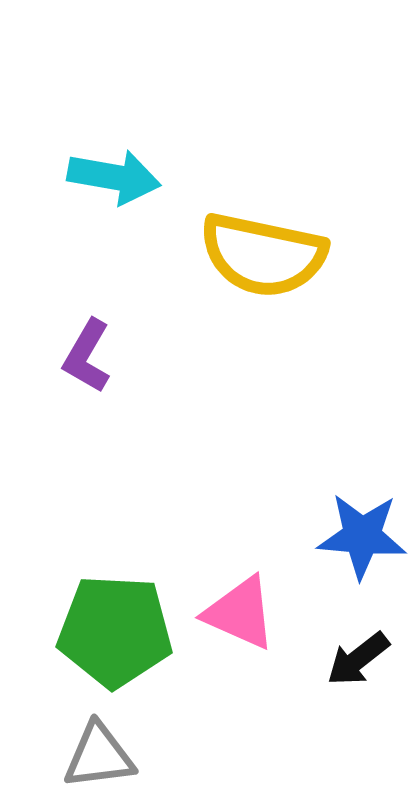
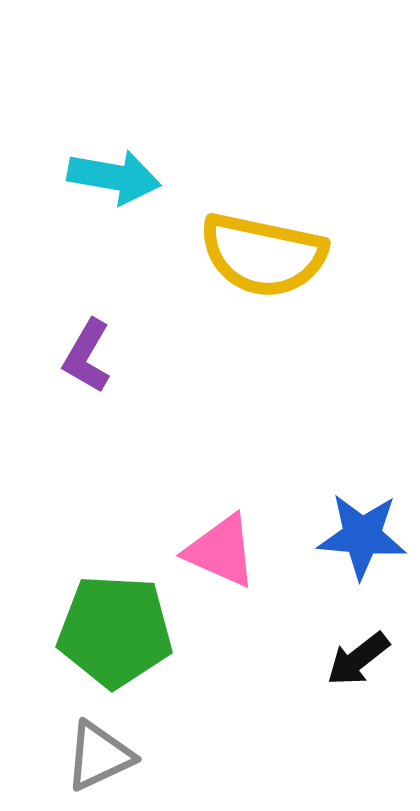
pink triangle: moved 19 px left, 62 px up
gray triangle: rotated 18 degrees counterclockwise
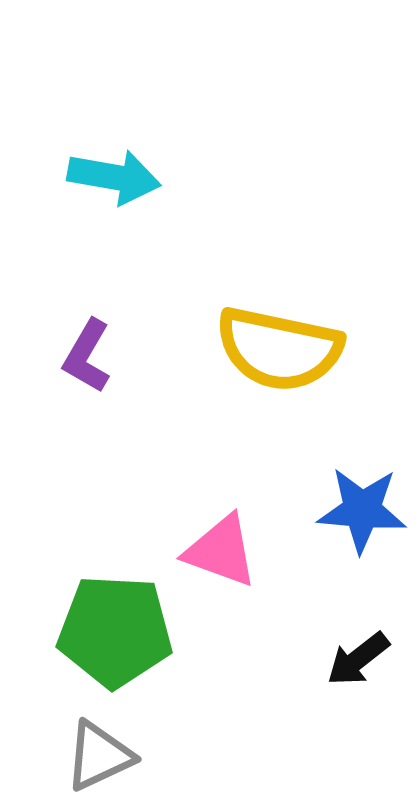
yellow semicircle: moved 16 px right, 94 px down
blue star: moved 26 px up
pink triangle: rotated 4 degrees counterclockwise
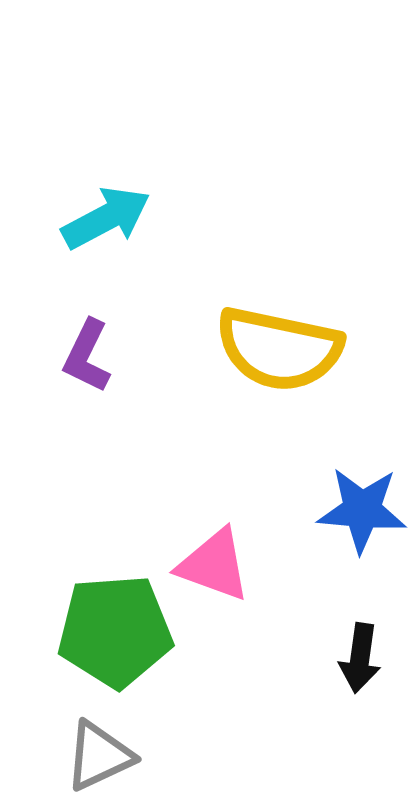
cyan arrow: moved 8 px left, 41 px down; rotated 38 degrees counterclockwise
purple L-shape: rotated 4 degrees counterclockwise
pink triangle: moved 7 px left, 14 px down
green pentagon: rotated 7 degrees counterclockwise
black arrow: moved 2 px right, 1 px up; rotated 44 degrees counterclockwise
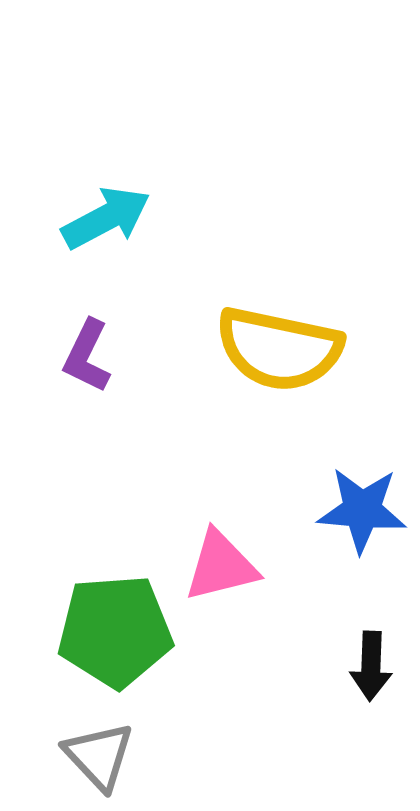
pink triangle: moved 7 px right, 1 px down; rotated 34 degrees counterclockwise
black arrow: moved 11 px right, 8 px down; rotated 6 degrees counterclockwise
gray triangle: rotated 48 degrees counterclockwise
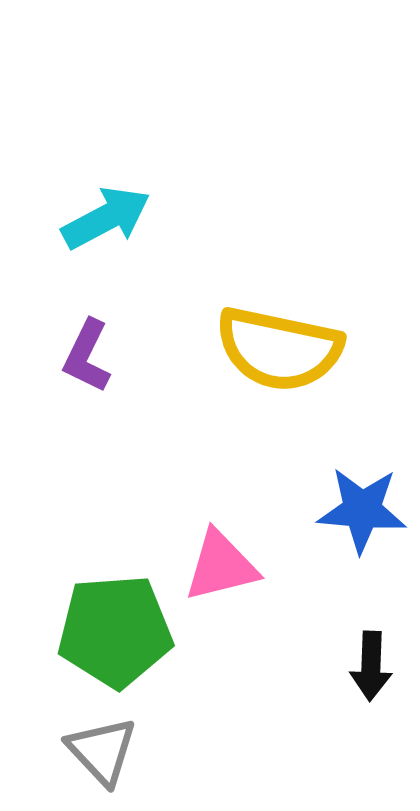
gray triangle: moved 3 px right, 5 px up
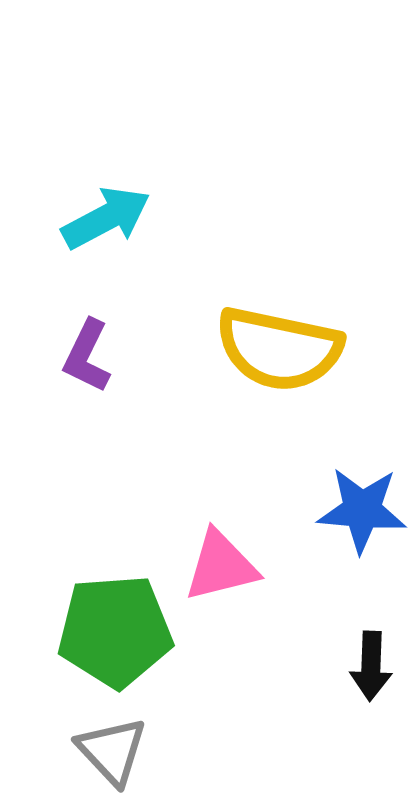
gray triangle: moved 10 px right
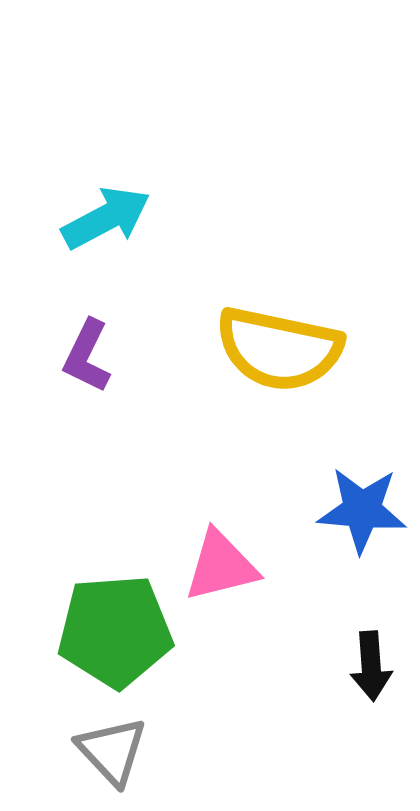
black arrow: rotated 6 degrees counterclockwise
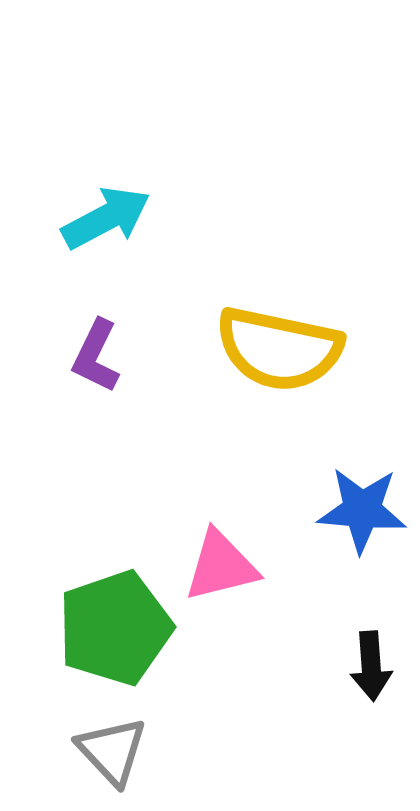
purple L-shape: moved 9 px right
green pentagon: moved 3 px up; rotated 15 degrees counterclockwise
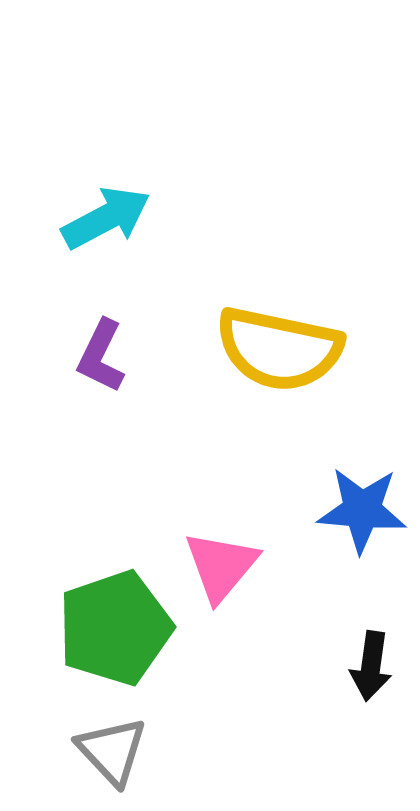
purple L-shape: moved 5 px right
pink triangle: rotated 36 degrees counterclockwise
black arrow: rotated 12 degrees clockwise
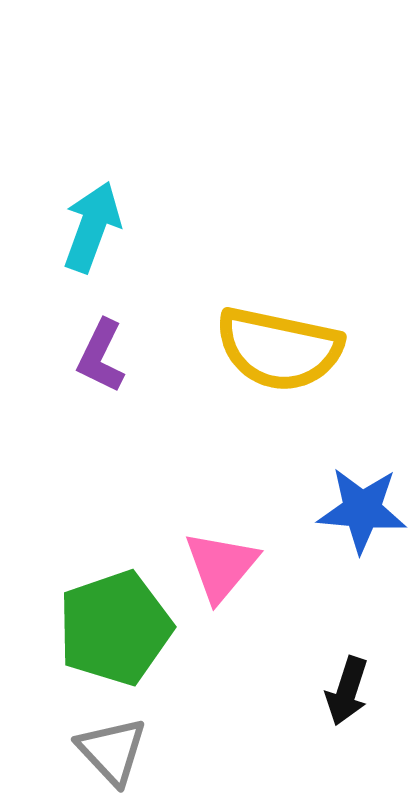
cyan arrow: moved 14 px left, 9 px down; rotated 42 degrees counterclockwise
black arrow: moved 24 px left, 25 px down; rotated 10 degrees clockwise
